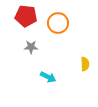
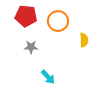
orange circle: moved 2 px up
yellow semicircle: moved 1 px left, 24 px up
cyan arrow: rotated 21 degrees clockwise
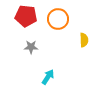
orange circle: moved 2 px up
cyan arrow: rotated 105 degrees counterclockwise
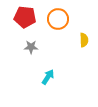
red pentagon: moved 1 px left, 1 px down
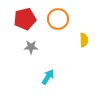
red pentagon: moved 2 px down; rotated 20 degrees counterclockwise
